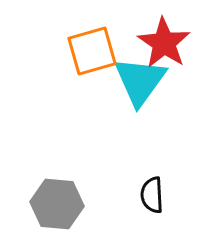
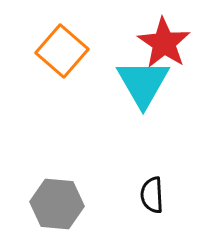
orange square: moved 30 px left; rotated 33 degrees counterclockwise
cyan triangle: moved 3 px right, 2 px down; rotated 6 degrees counterclockwise
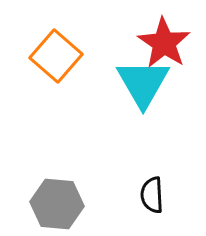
orange square: moved 6 px left, 5 px down
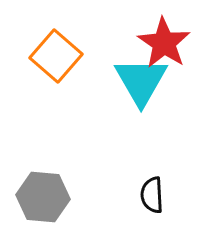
cyan triangle: moved 2 px left, 2 px up
gray hexagon: moved 14 px left, 7 px up
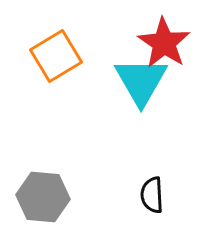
orange square: rotated 18 degrees clockwise
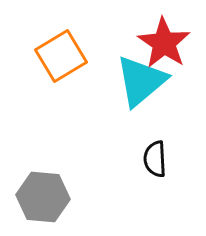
orange square: moved 5 px right
cyan triangle: rotated 20 degrees clockwise
black semicircle: moved 3 px right, 36 px up
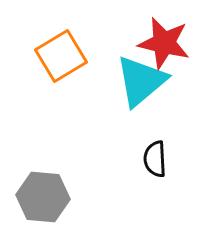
red star: rotated 20 degrees counterclockwise
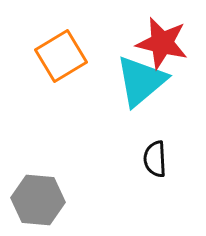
red star: moved 2 px left
gray hexagon: moved 5 px left, 3 px down
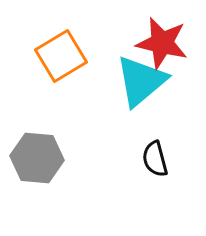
black semicircle: rotated 12 degrees counterclockwise
gray hexagon: moved 1 px left, 42 px up
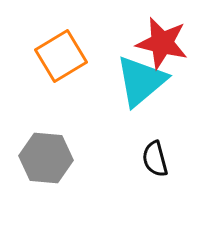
gray hexagon: moved 9 px right
